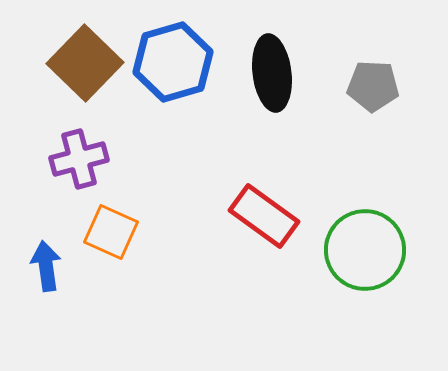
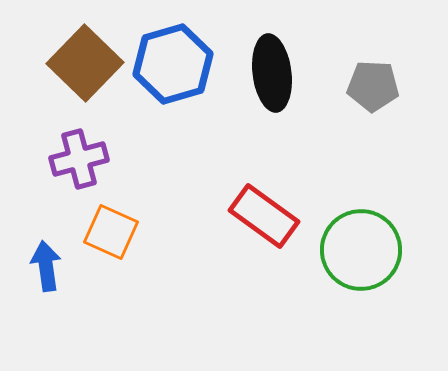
blue hexagon: moved 2 px down
green circle: moved 4 px left
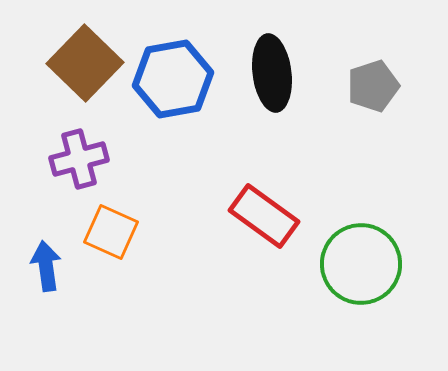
blue hexagon: moved 15 px down; rotated 6 degrees clockwise
gray pentagon: rotated 21 degrees counterclockwise
green circle: moved 14 px down
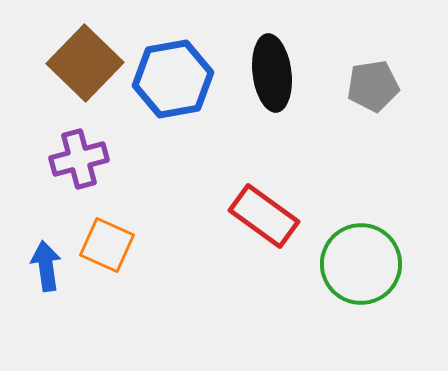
gray pentagon: rotated 9 degrees clockwise
orange square: moved 4 px left, 13 px down
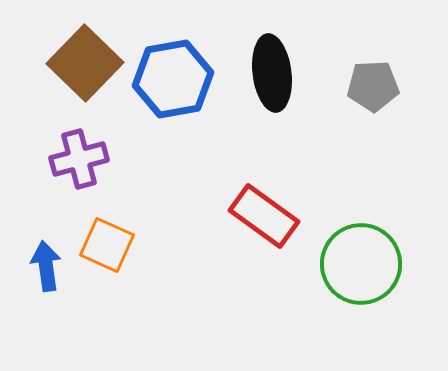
gray pentagon: rotated 6 degrees clockwise
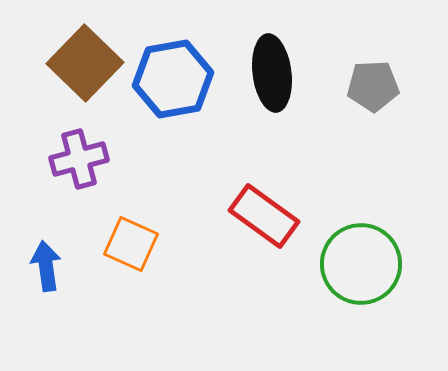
orange square: moved 24 px right, 1 px up
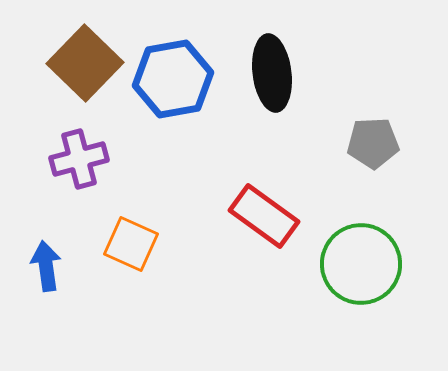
gray pentagon: moved 57 px down
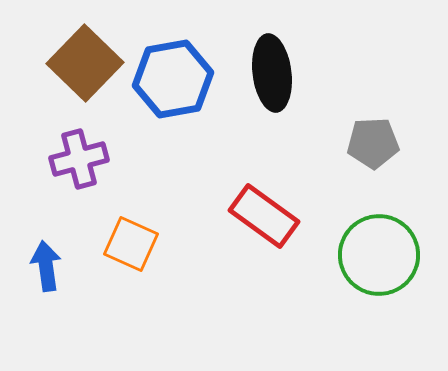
green circle: moved 18 px right, 9 px up
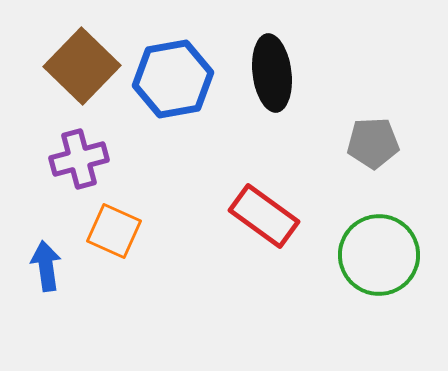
brown square: moved 3 px left, 3 px down
orange square: moved 17 px left, 13 px up
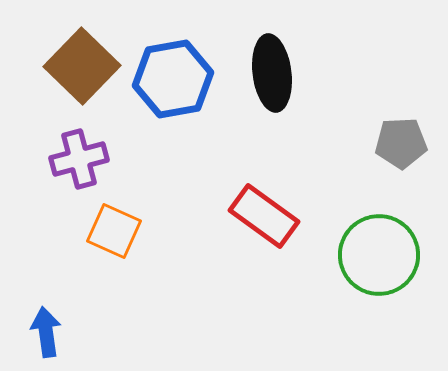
gray pentagon: moved 28 px right
blue arrow: moved 66 px down
